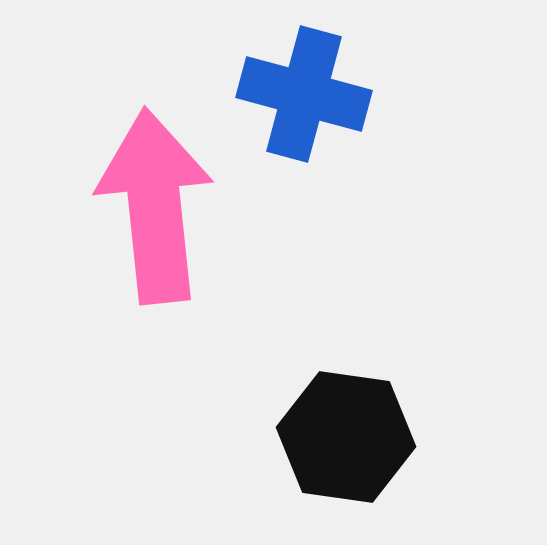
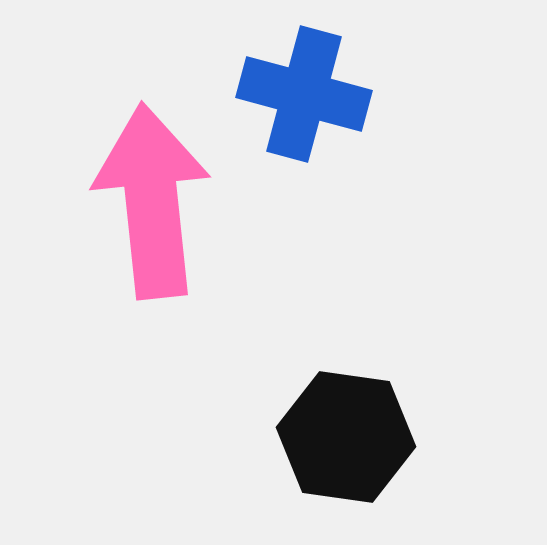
pink arrow: moved 3 px left, 5 px up
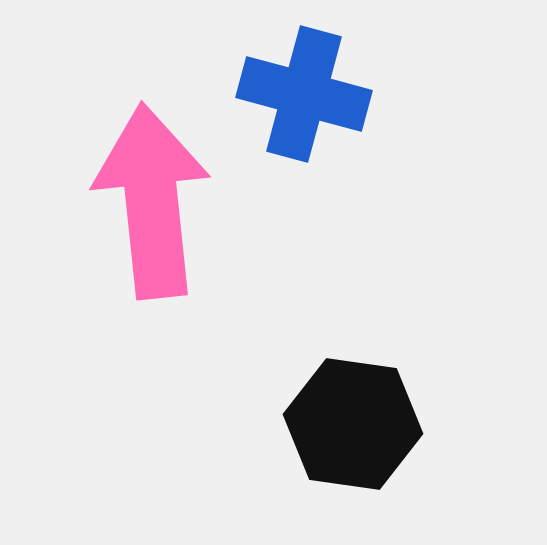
black hexagon: moved 7 px right, 13 px up
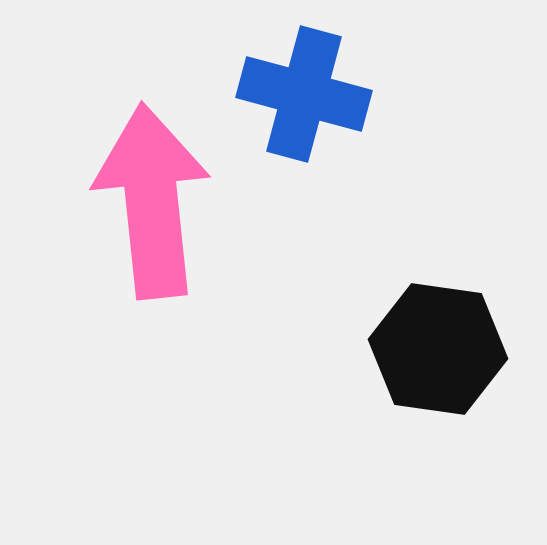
black hexagon: moved 85 px right, 75 px up
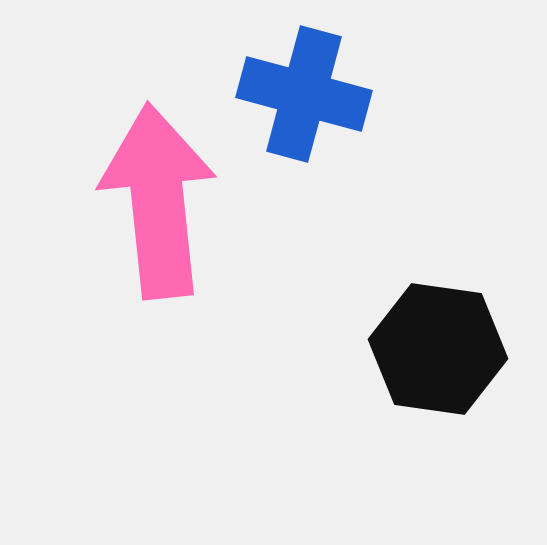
pink arrow: moved 6 px right
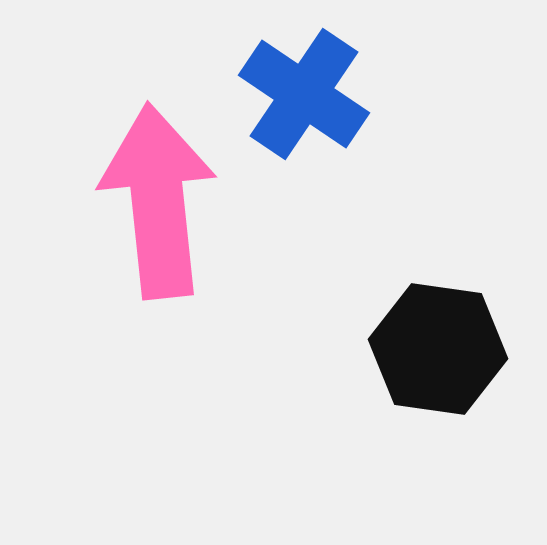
blue cross: rotated 19 degrees clockwise
